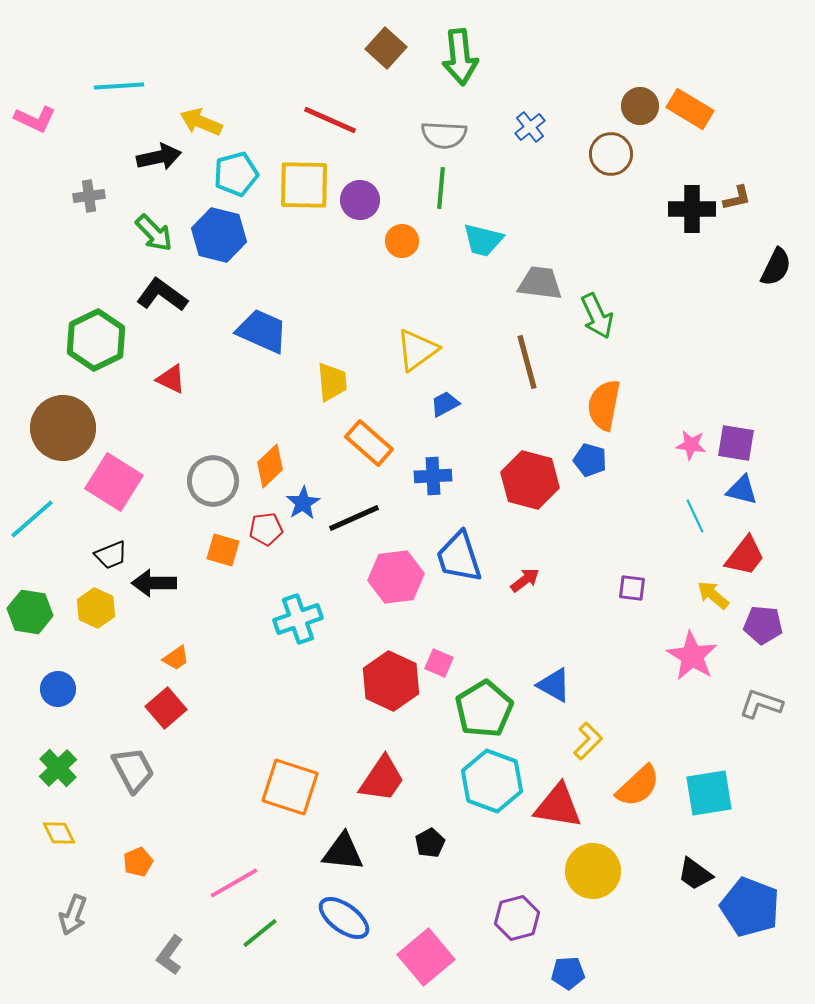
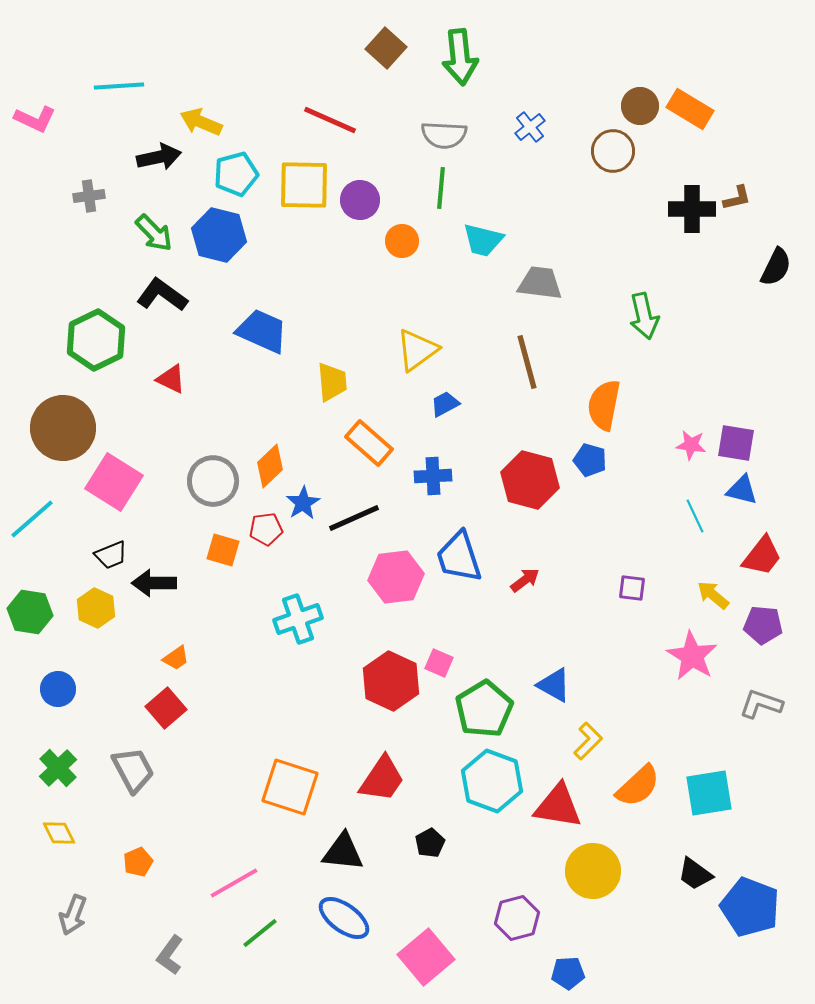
brown circle at (611, 154): moved 2 px right, 3 px up
green arrow at (597, 316): moved 47 px right; rotated 12 degrees clockwise
red trapezoid at (745, 556): moved 17 px right
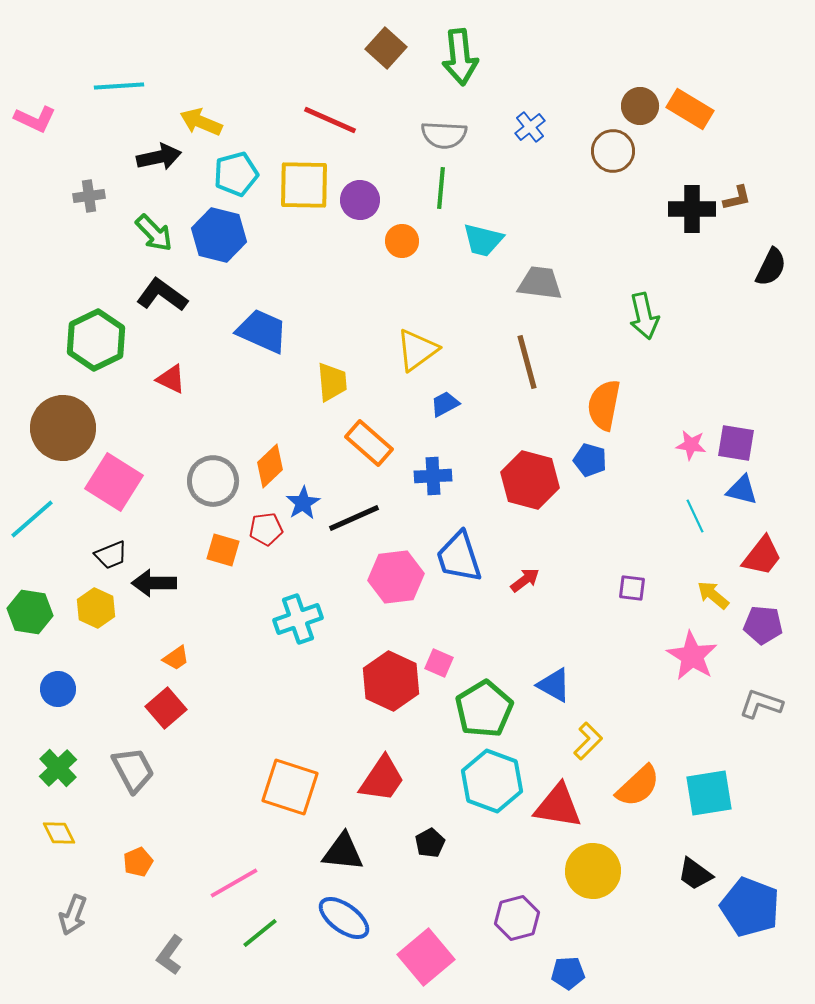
black semicircle at (776, 267): moved 5 px left
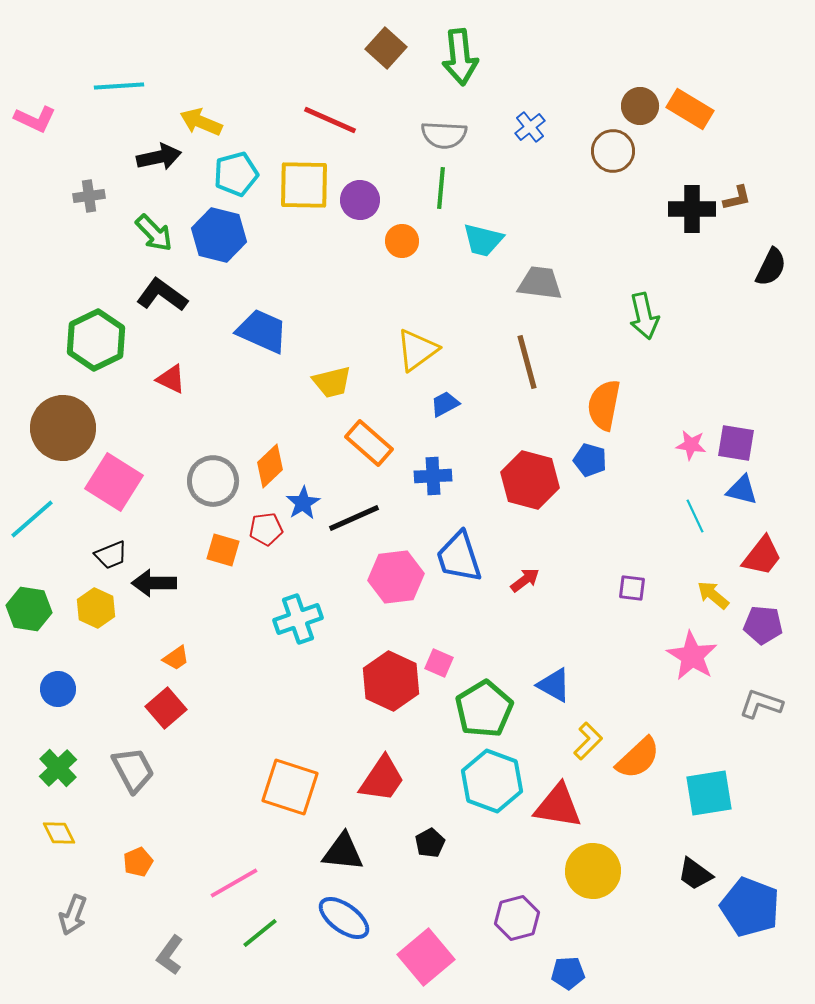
yellow trapezoid at (332, 382): rotated 81 degrees clockwise
green hexagon at (30, 612): moved 1 px left, 3 px up
orange semicircle at (638, 786): moved 28 px up
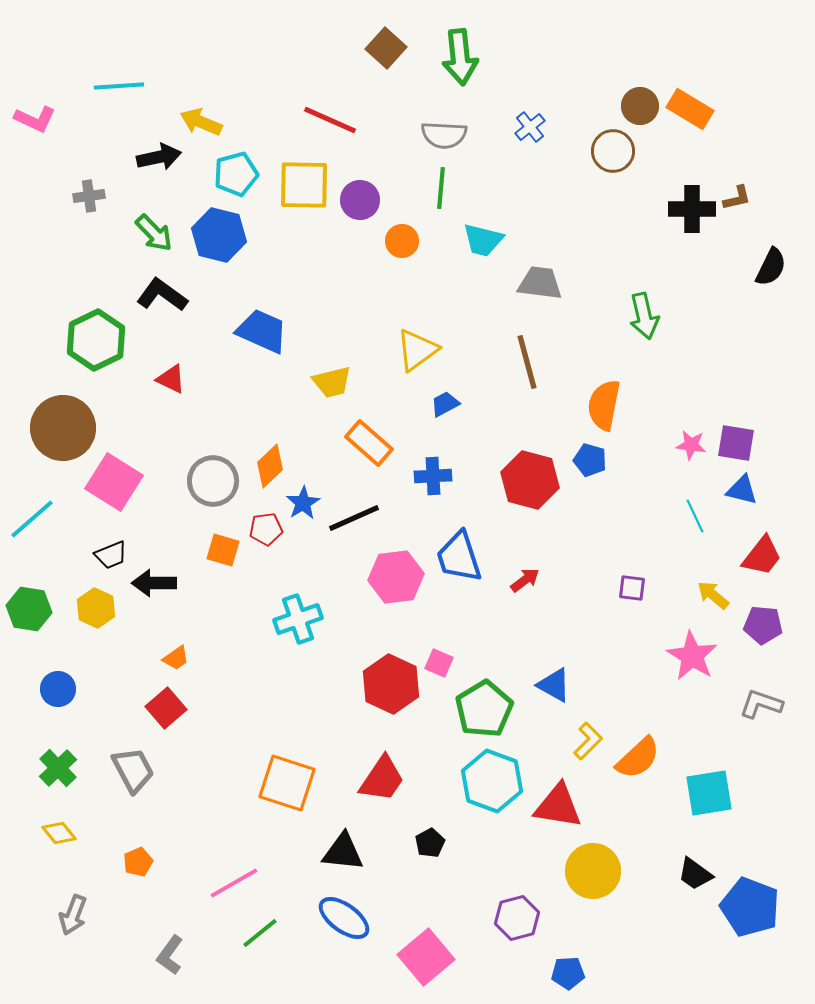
red hexagon at (391, 681): moved 3 px down
orange square at (290, 787): moved 3 px left, 4 px up
yellow diamond at (59, 833): rotated 12 degrees counterclockwise
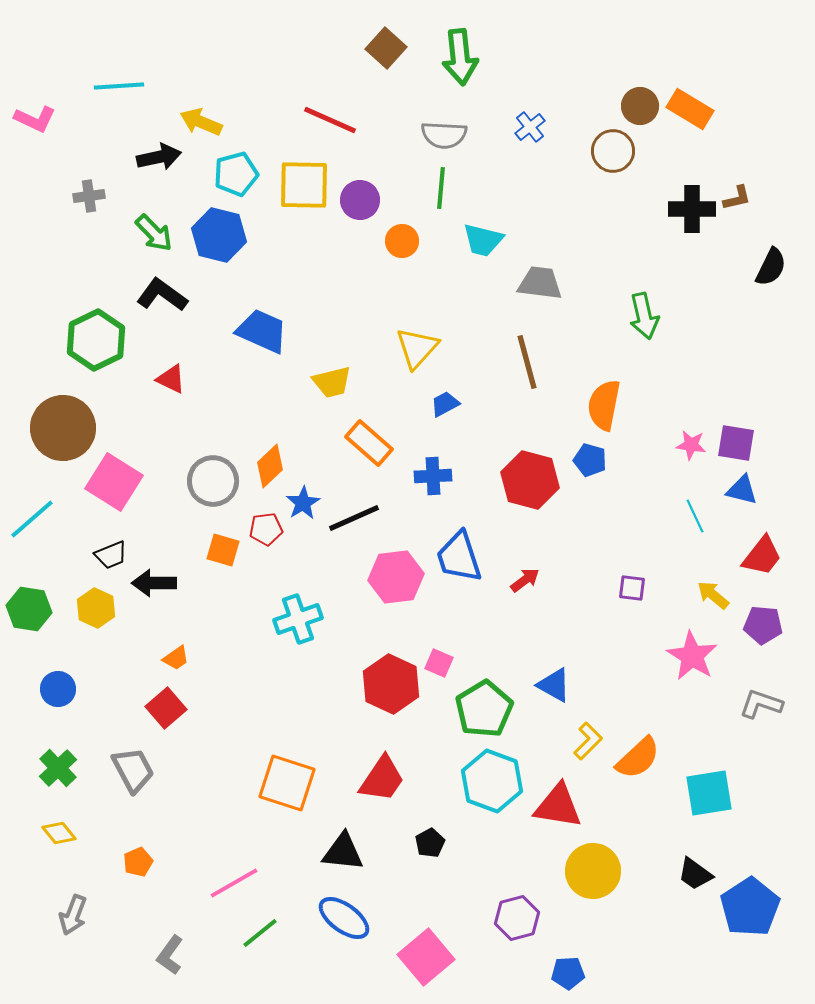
yellow triangle at (417, 350): moved 2 px up; rotated 12 degrees counterclockwise
blue pentagon at (750, 907): rotated 18 degrees clockwise
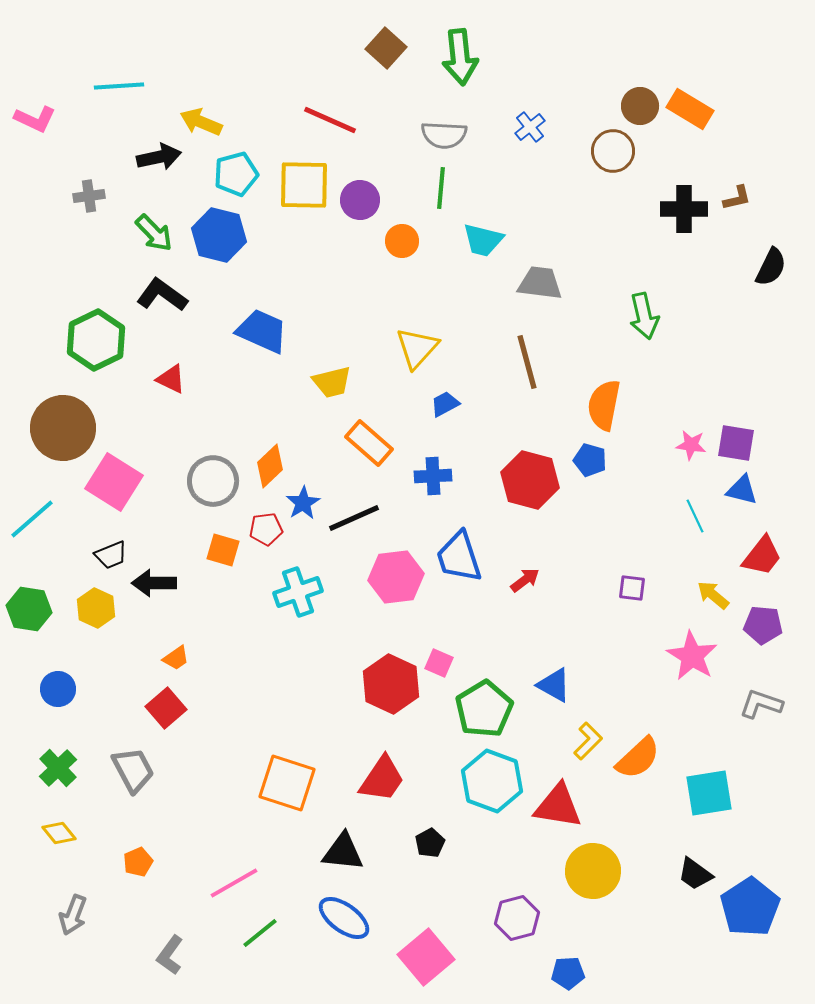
black cross at (692, 209): moved 8 px left
cyan cross at (298, 619): moved 27 px up
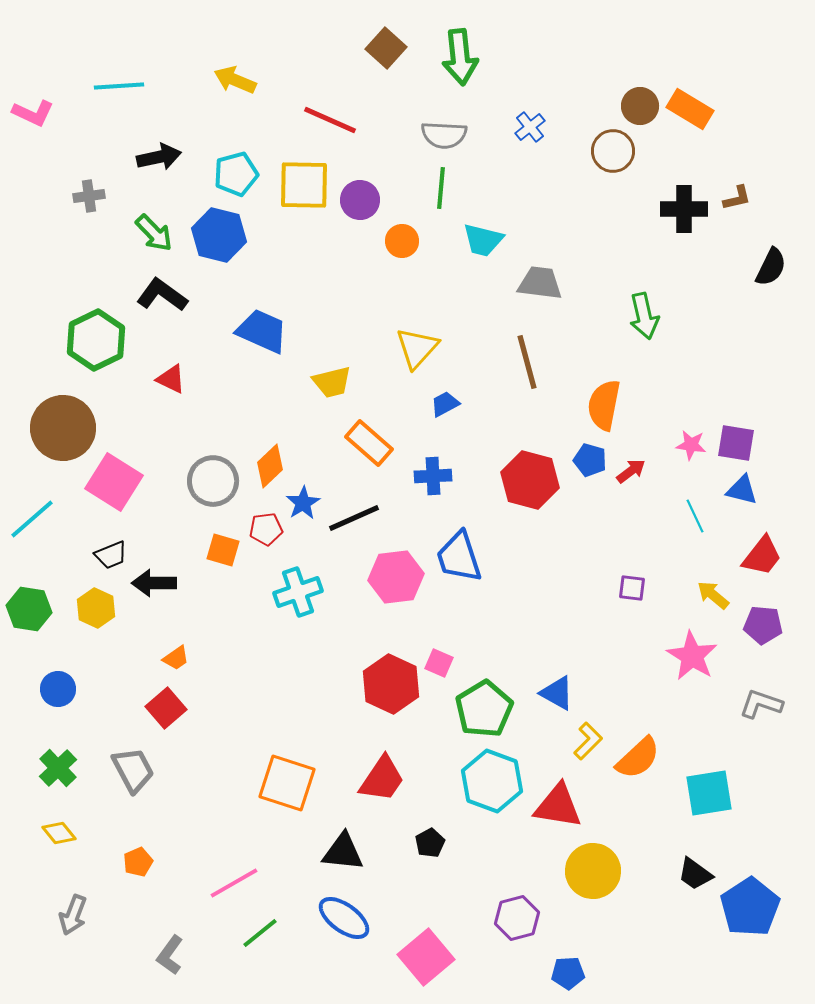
pink L-shape at (35, 119): moved 2 px left, 6 px up
yellow arrow at (201, 122): moved 34 px right, 42 px up
red arrow at (525, 580): moved 106 px right, 109 px up
blue triangle at (554, 685): moved 3 px right, 8 px down
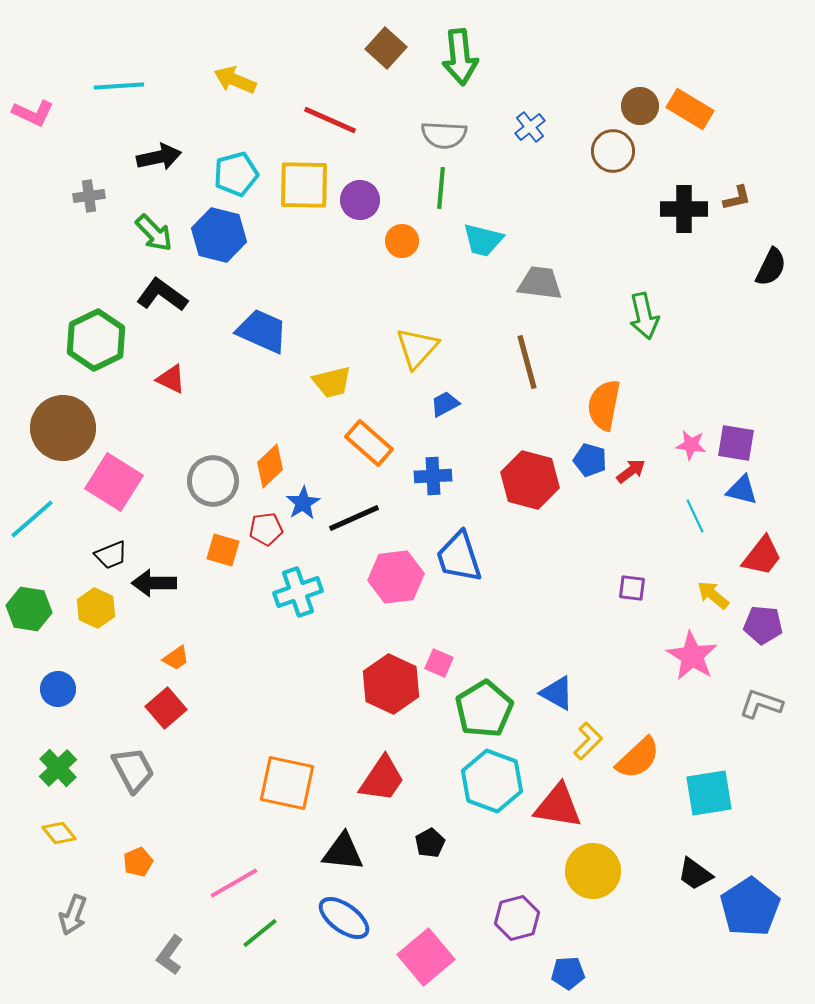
orange square at (287, 783): rotated 6 degrees counterclockwise
